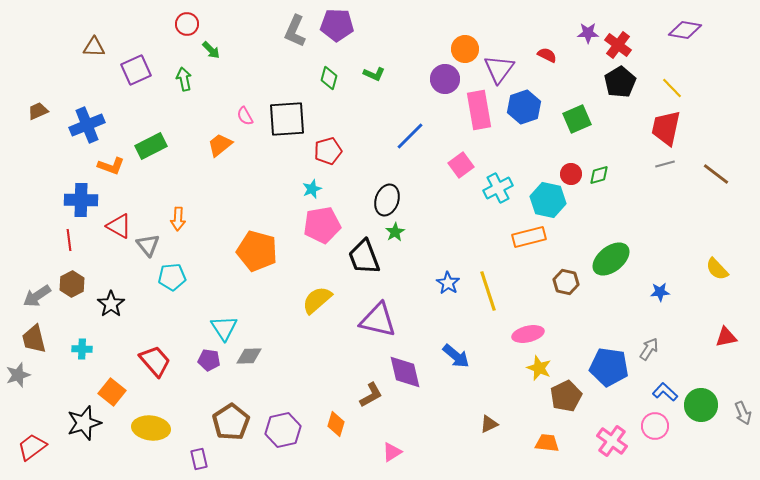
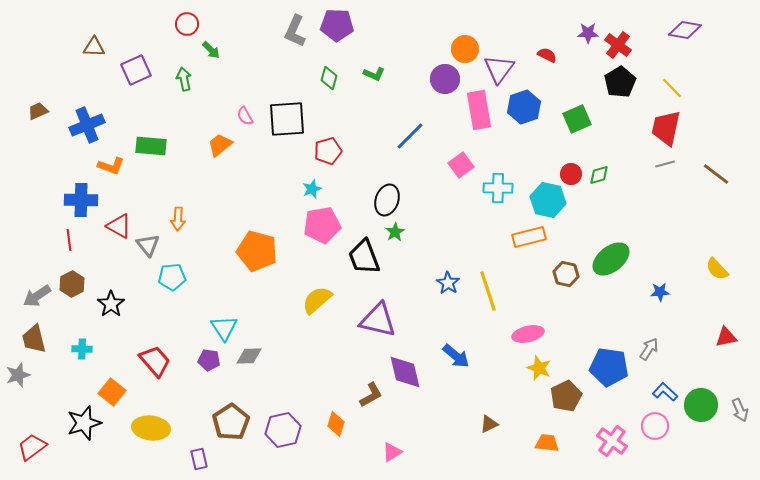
green rectangle at (151, 146): rotated 32 degrees clockwise
cyan cross at (498, 188): rotated 28 degrees clockwise
brown hexagon at (566, 282): moved 8 px up
gray arrow at (743, 413): moved 3 px left, 3 px up
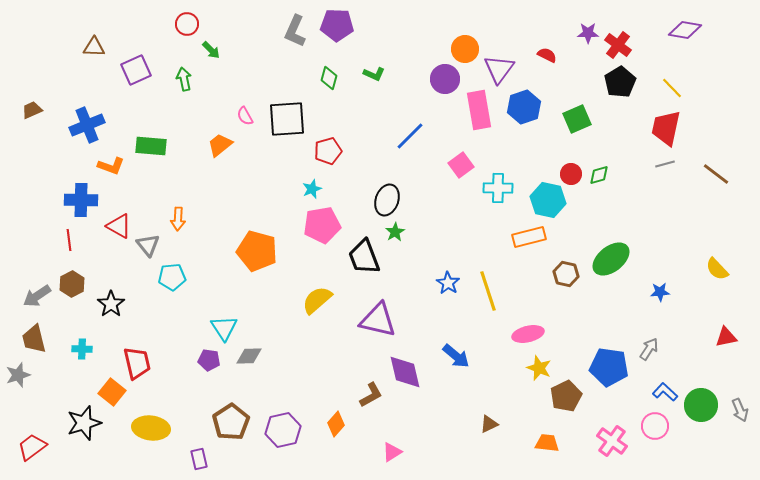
brown trapezoid at (38, 111): moved 6 px left, 1 px up
red trapezoid at (155, 361): moved 18 px left, 2 px down; rotated 28 degrees clockwise
orange diamond at (336, 424): rotated 25 degrees clockwise
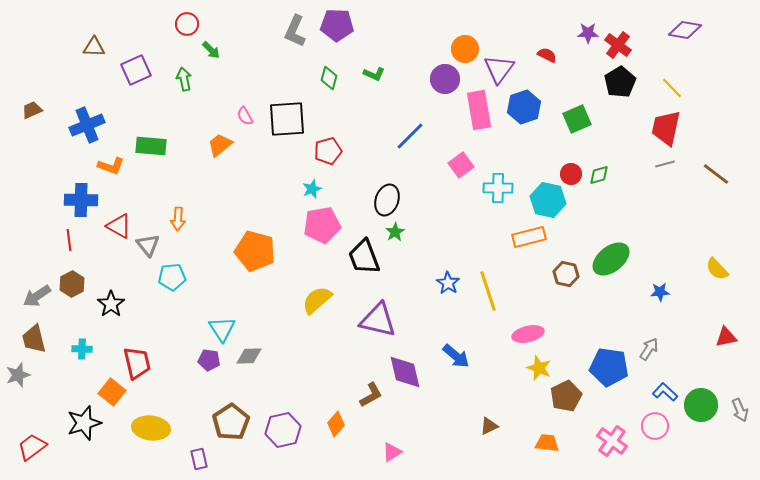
orange pentagon at (257, 251): moved 2 px left
cyan triangle at (224, 328): moved 2 px left, 1 px down
brown triangle at (489, 424): moved 2 px down
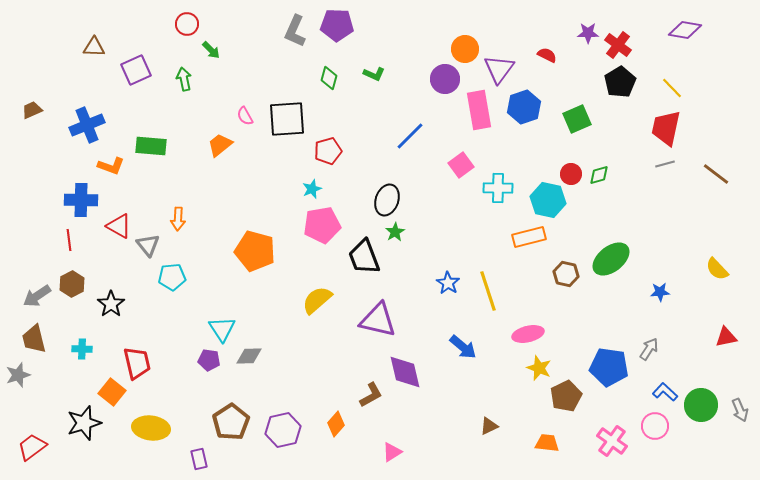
blue arrow at (456, 356): moved 7 px right, 9 px up
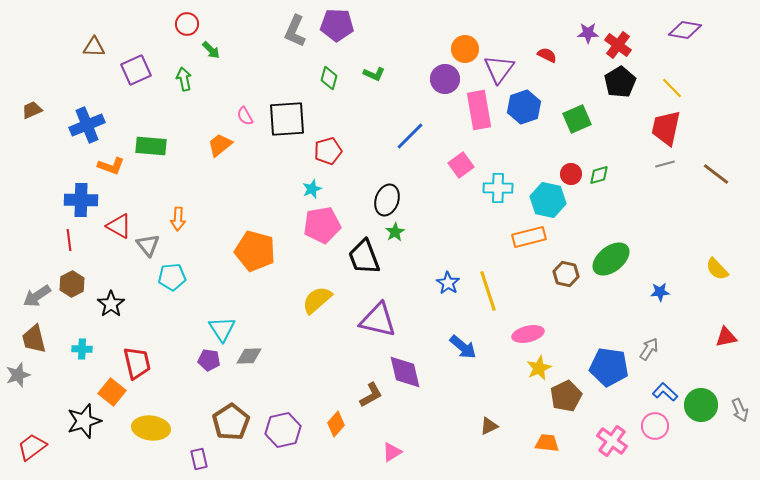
yellow star at (539, 368): rotated 25 degrees clockwise
black star at (84, 423): moved 2 px up
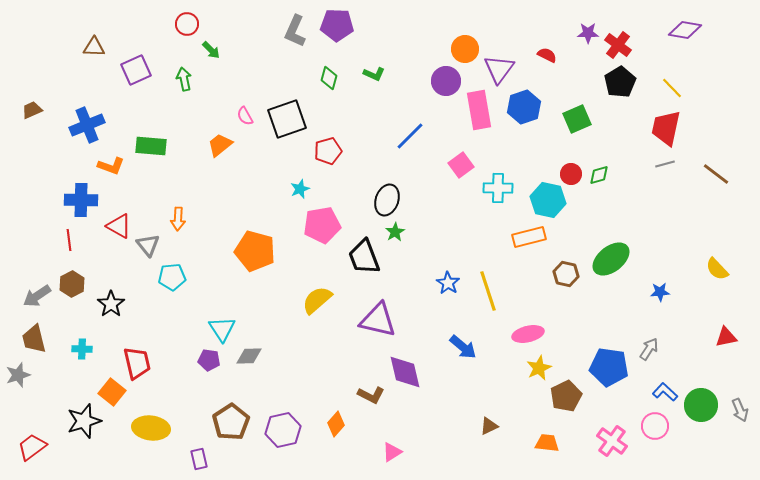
purple circle at (445, 79): moved 1 px right, 2 px down
black square at (287, 119): rotated 15 degrees counterclockwise
cyan star at (312, 189): moved 12 px left
brown L-shape at (371, 395): rotated 56 degrees clockwise
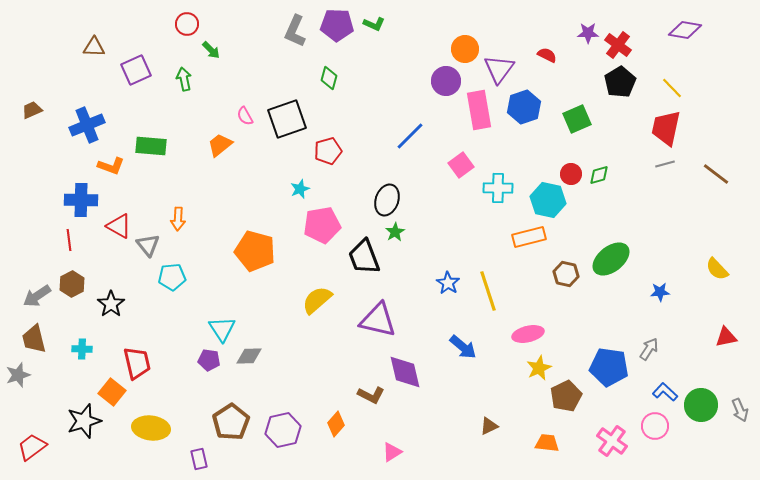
green L-shape at (374, 74): moved 50 px up
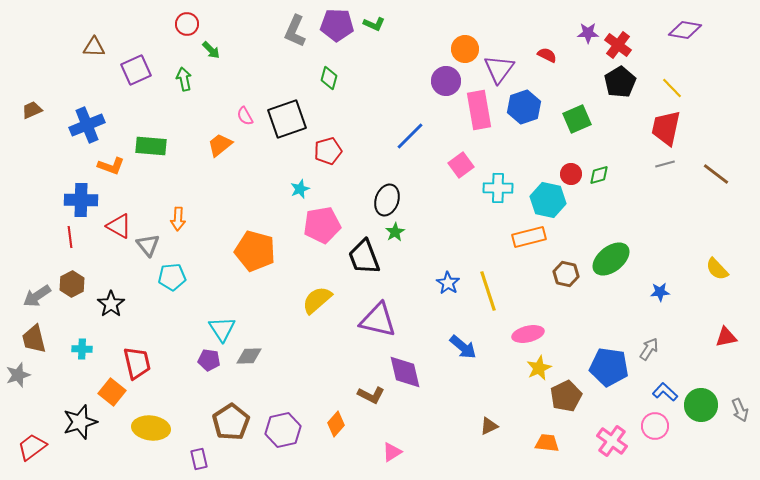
red line at (69, 240): moved 1 px right, 3 px up
black star at (84, 421): moved 4 px left, 1 px down
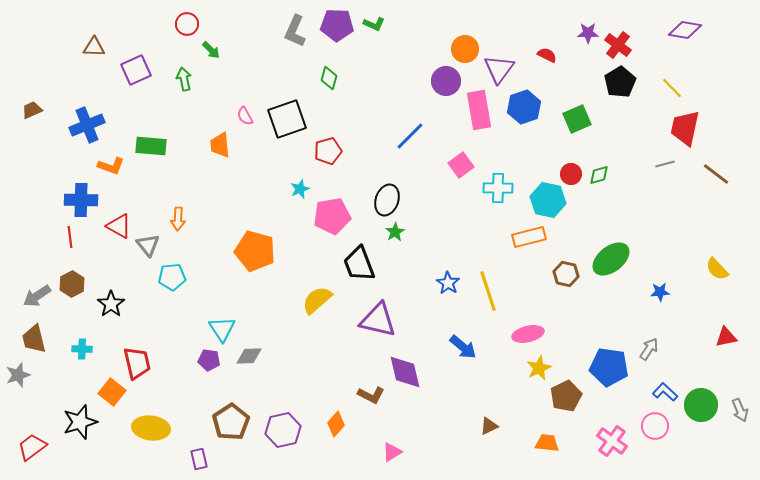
red trapezoid at (666, 128): moved 19 px right
orange trapezoid at (220, 145): rotated 56 degrees counterclockwise
pink pentagon at (322, 225): moved 10 px right, 9 px up
black trapezoid at (364, 257): moved 5 px left, 7 px down
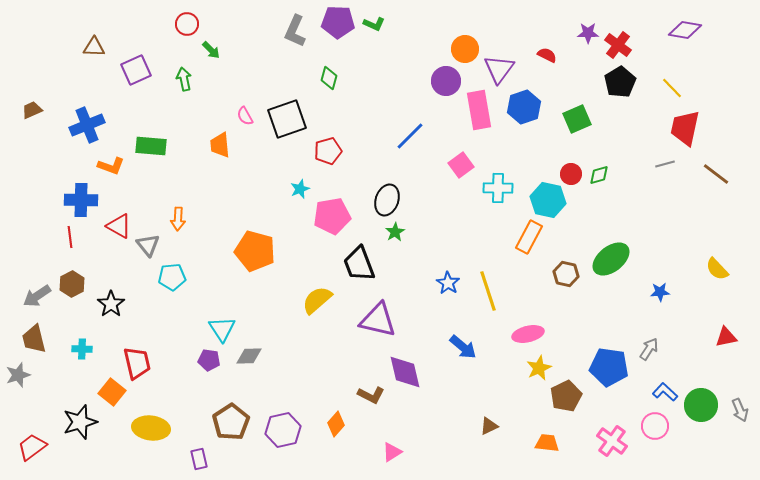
purple pentagon at (337, 25): moved 1 px right, 3 px up
orange rectangle at (529, 237): rotated 48 degrees counterclockwise
